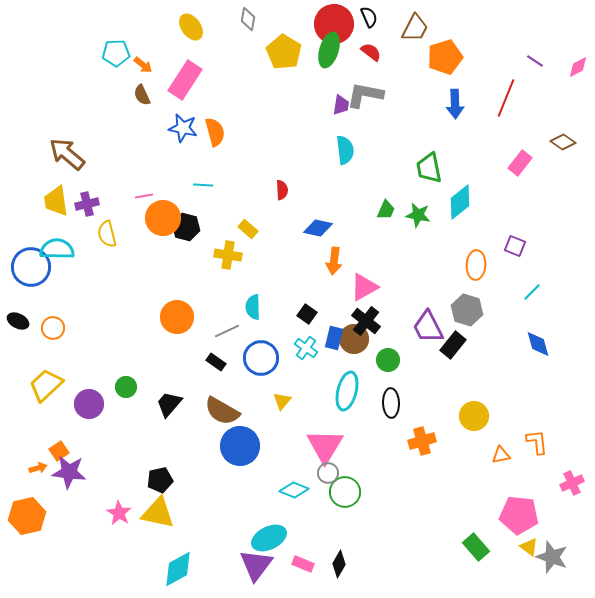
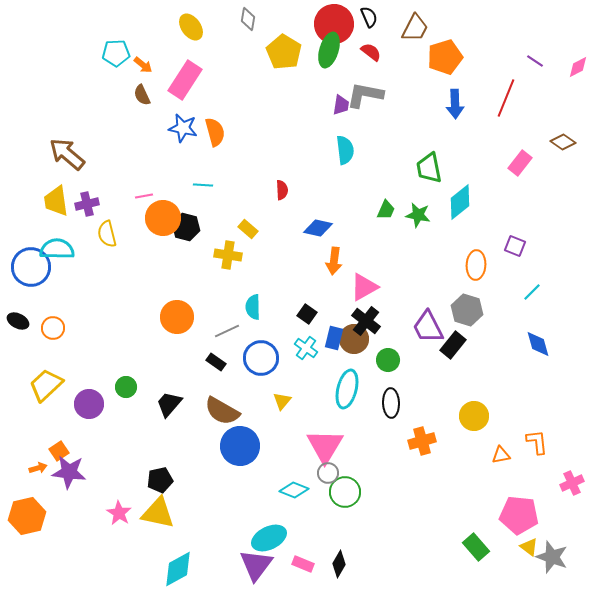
cyan ellipse at (347, 391): moved 2 px up
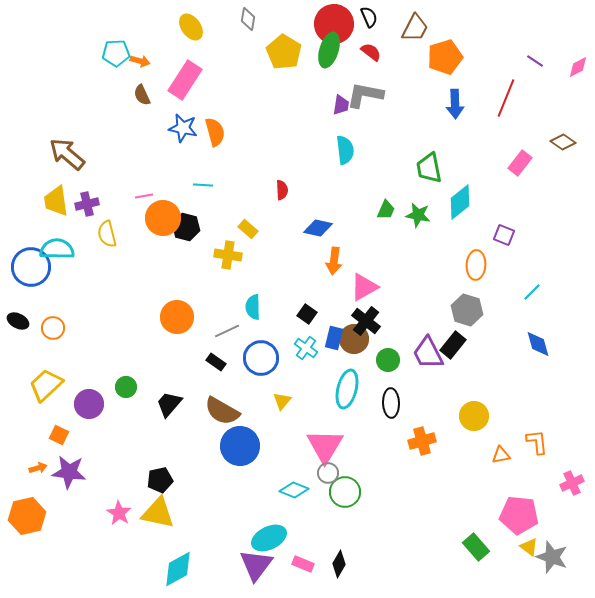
orange arrow at (143, 65): moved 3 px left, 4 px up; rotated 24 degrees counterclockwise
purple square at (515, 246): moved 11 px left, 11 px up
purple trapezoid at (428, 327): moved 26 px down
orange square at (59, 451): moved 16 px up; rotated 30 degrees counterclockwise
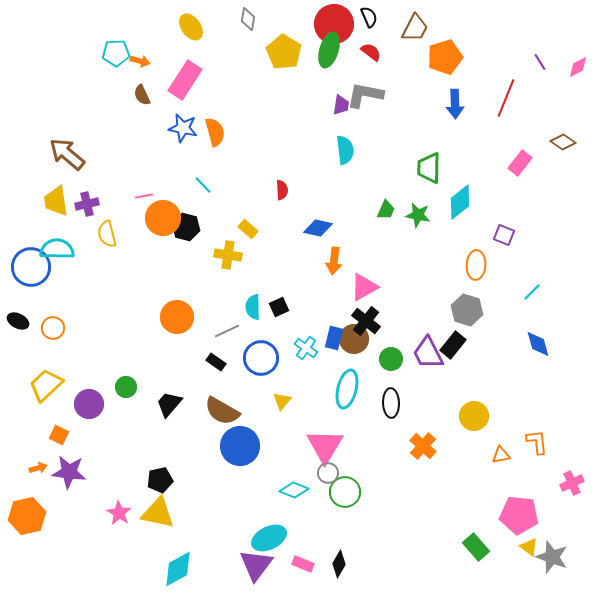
purple line at (535, 61): moved 5 px right, 1 px down; rotated 24 degrees clockwise
green trapezoid at (429, 168): rotated 12 degrees clockwise
cyan line at (203, 185): rotated 42 degrees clockwise
black square at (307, 314): moved 28 px left, 7 px up; rotated 30 degrees clockwise
green circle at (388, 360): moved 3 px right, 1 px up
orange cross at (422, 441): moved 1 px right, 5 px down; rotated 32 degrees counterclockwise
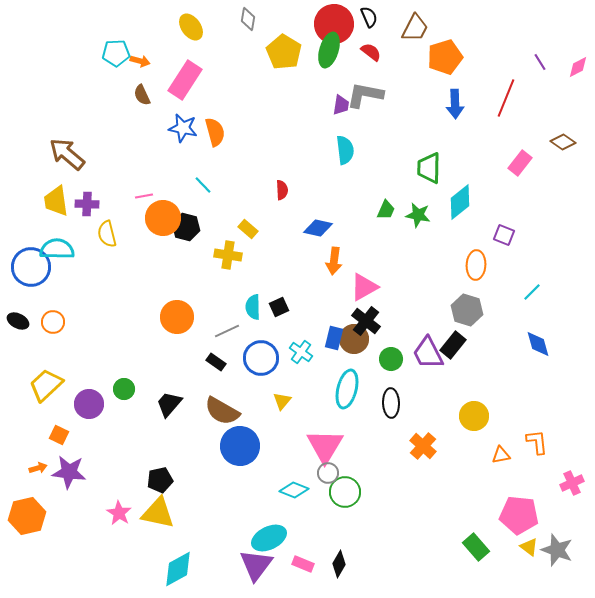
purple cross at (87, 204): rotated 15 degrees clockwise
orange circle at (53, 328): moved 6 px up
cyan cross at (306, 348): moved 5 px left, 4 px down
green circle at (126, 387): moved 2 px left, 2 px down
gray star at (552, 557): moved 5 px right, 7 px up
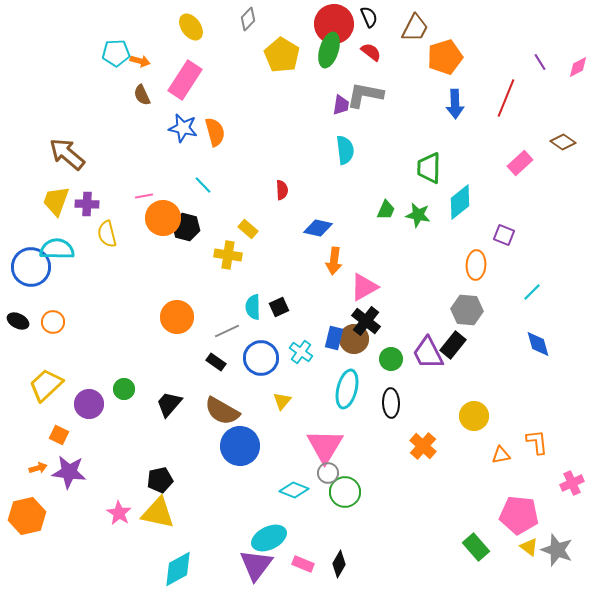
gray diamond at (248, 19): rotated 35 degrees clockwise
yellow pentagon at (284, 52): moved 2 px left, 3 px down
pink rectangle at (520, 163): rotated 10 degrees clockwise
yellow trapezoid at (56, 201): rotated 28 degrees clockwise
gray hexagon at (467, 310): rotated 12 degrees counterclockwise
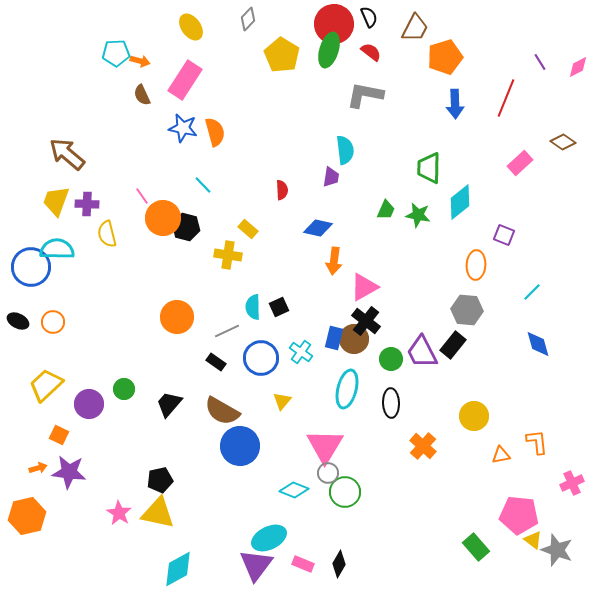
purple trapezoid at (341, 105): moved 10 px left, 72 px down
pink line at (144, 196): moved 2 px left; rotated 66 degrees clockwise
purple trapezoid at (428, 353): moved 6 px left, 1 px up
yellow triangle at (529, 547): moved 4 px right, 7 px up
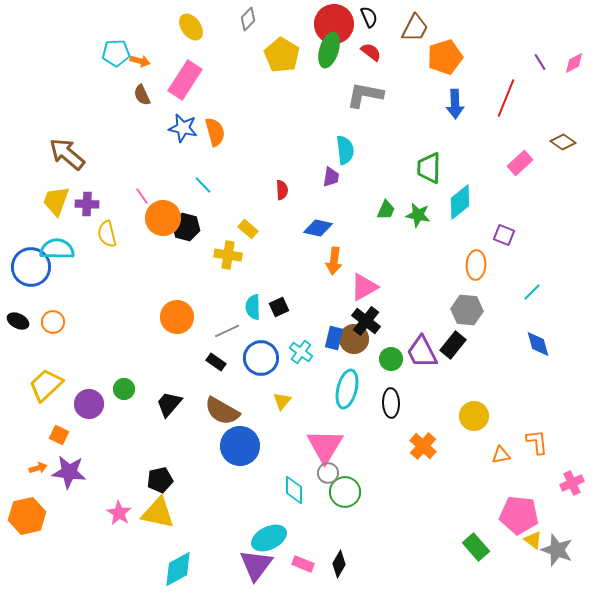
pink diamond at (578, 67): moved 4 px left, 4 px up
cyan diamond at (294, 490): rotated 68 degrees clockwise
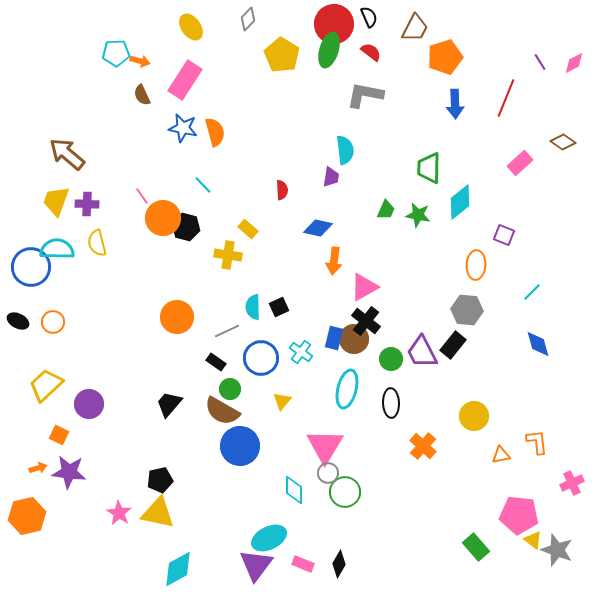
yellow semicircle at (107, 234): moved 10 px left, 9 px down
green circle at (124, 389): moved 106 px right
